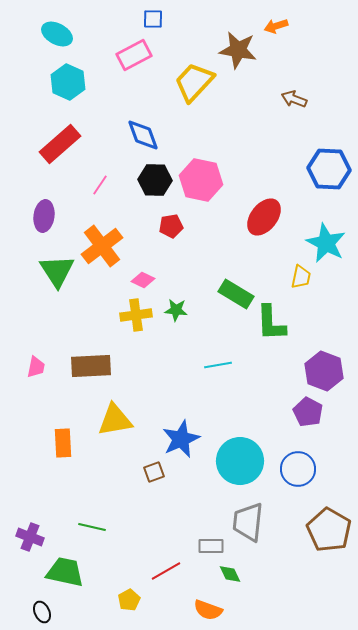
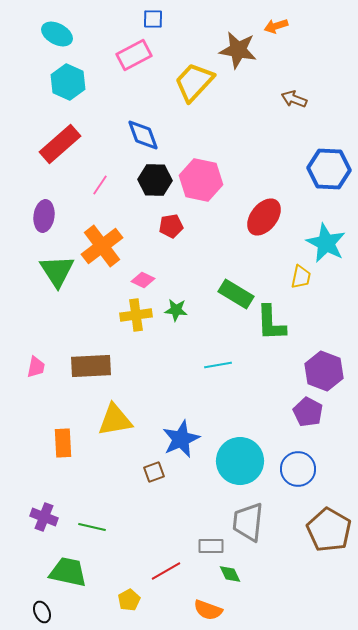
purple cross at (30, 537): moved 14 px right, 20 px up
green trapezoid at (65, 572): moved 3 px right
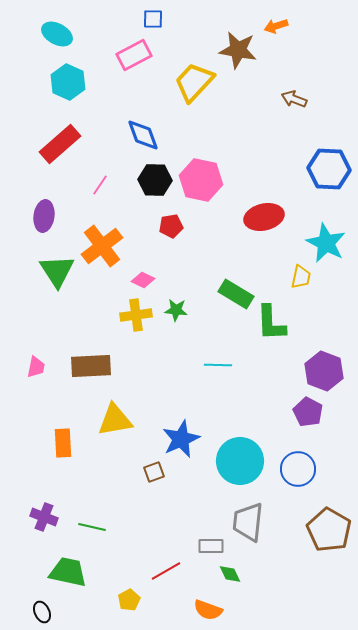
red ellipse at (264, 217): rotated 39 degrees clockwise
cyan line at (218, 365): rotated 12 degrees clockwise
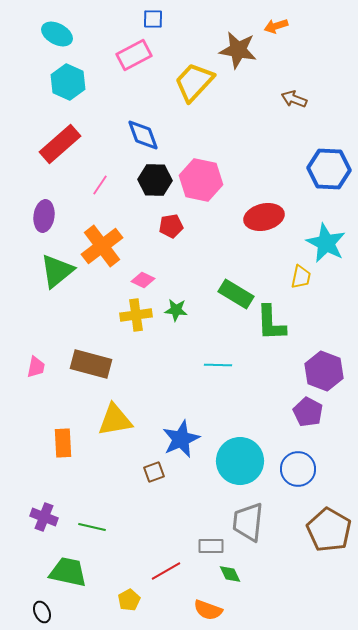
green triangle at (57, 271): rotated 24 degrees clockwise
brown rectangle at (91, 366): moved 2 px up; rotated 18 degrees clockwise
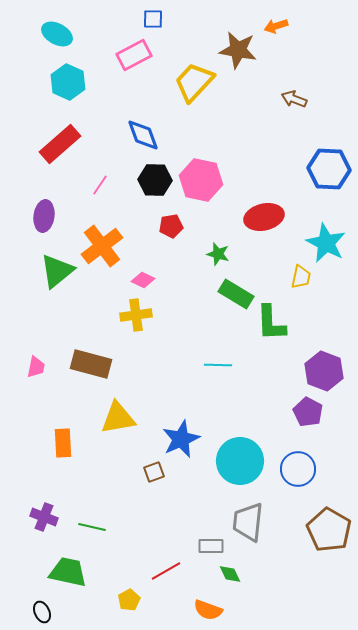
green star at (176, 310): moved 42 px right, 56 px up; rotated 10 degrees clockwise
yellow triangle at (115, 420): moved 3 px right, 2 px up
